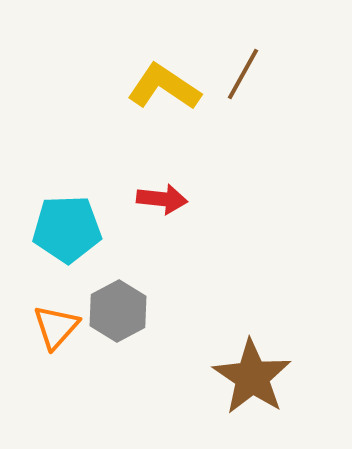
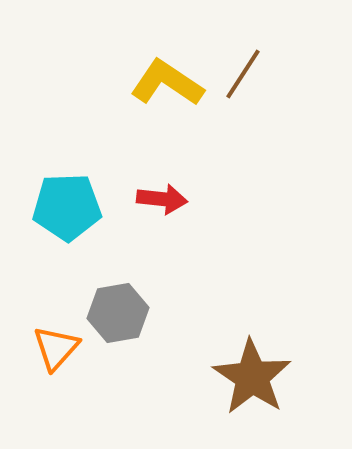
brown line: rotated 4 degrees clockwise
yellow L-shape: moved 3 px right, 4 px up
cyan pentagon: moved 22 px up
gray hexagon: moved 2 px down; rotated 18 degrees clockwise
orange triangle: moved 21 px down
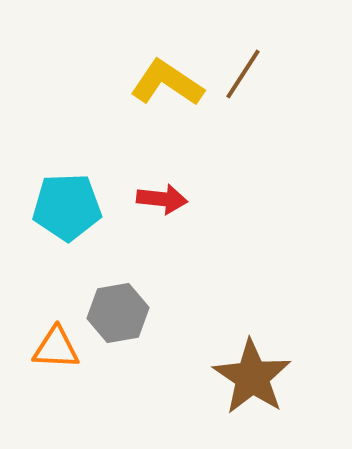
orange triangle: rotated 51 degrees clockwise
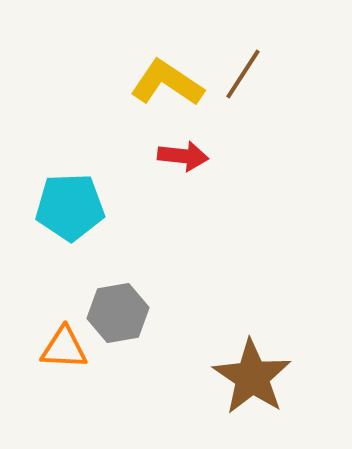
red arrow: moved 21 px right, 43 px up
cyan pentagon: moved 3 px right
orange triangle: moved 8 px right
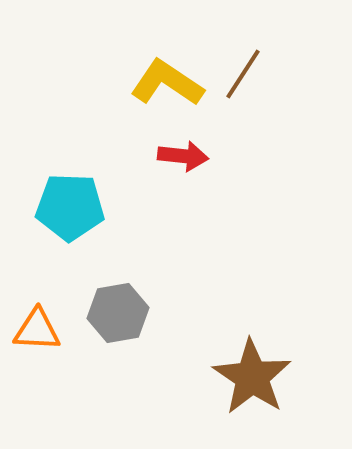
cyan pentagon: rotated 4 degrees clockwise
orange triangle: moved 27 px left, 18 px up
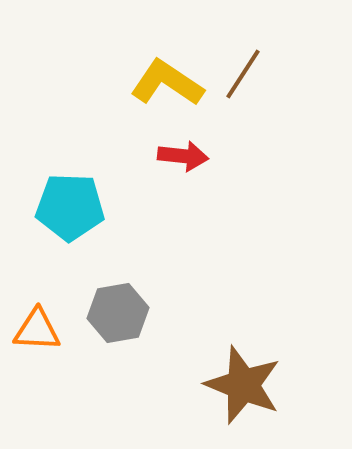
brown star: moved 9 px left, 8 px down; rotated 12 degrees counterclockwise
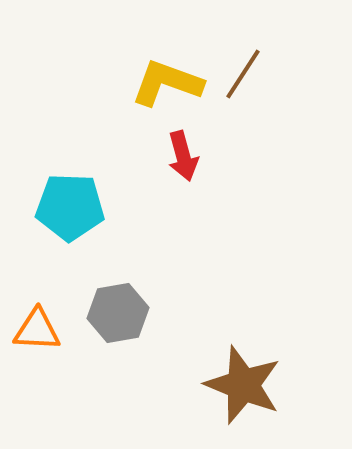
yellow L-shape: rotated 14 degrees counterclockwise
red arrow: rotated 69 degrees clockwise
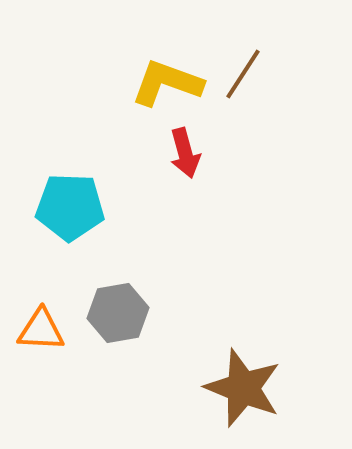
red arrow: moved 2 px right, 3 px up
orange triangle: moved 4 px right
brown star: moved 3 px down
